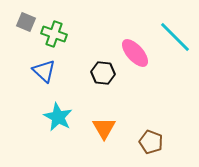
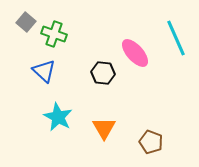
gray square: rotated 18 degrees clockwise
cyan line: moved 1 px right, 1 px down; rotated 21 degrees clockwise
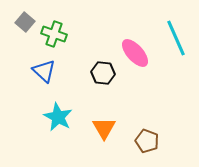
gray square: moved 1 px left
brown pentagon: moved 4 px left, 1 px up
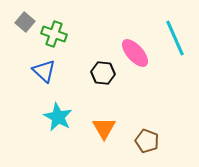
cyan line: moved 1 px left
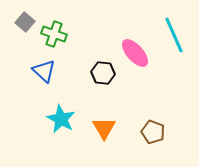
cyan line: moved 1 px left, 3 px up
cyan star: moved 3 px right, 2 px down
brown pentagon: moved 6 px right, 9 px up
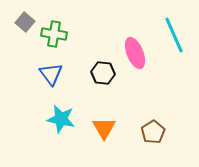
green cross: rotated 10 degrees counterclockwise
pink ellipse: rotated 20 degrees clockwise
blue triangle: moved 7 px right, 3 px down; rotated 10 degrees clockwise
cyan star: rotated 16 degrees counterclockwise
brown pentagon: rotated 20 degrees clockwise
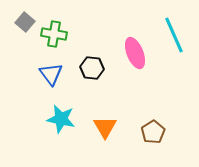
black hexagon: moved 11 px left, 5 px up
orange triangle: moved 1 px right, 1 px up
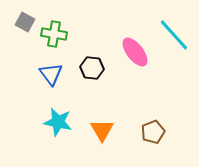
gray square: rotated 12 degrees counterclockwise
cyan line: rotated 18 degrees counterclockwise
pink ellipse: moved 1 px up; rotated 16 degrees counterclockwise
cyan star: moved 3 px left, 3 px down
orange triangle: moved 3 px left, 3 px down
brown pentagon: rotated 10 degrees clockwise
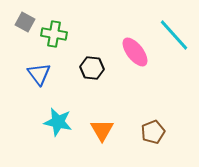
blue triangle: moved 12 px left
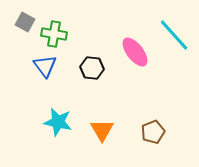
blue triangle: moved 6 px right, 8 px up
